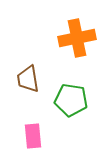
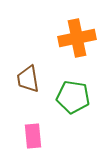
green pentagon: moved 2 px right, 3 px up
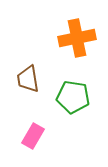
pink rectangle: rotated 35 degrees clockwise
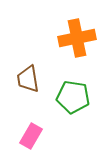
pink rectangle: moved 2 px left
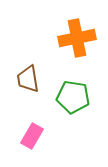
pink rectangle: moved 1 px right
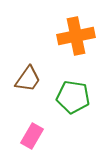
orange cross: moved 1 px left, 2 px up
brown trapezoid: rotated 136 degrees counterclockwise
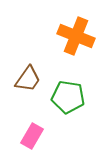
orange cross: rotated 33 degrees clockwise
green pentagon: moved 5 px left
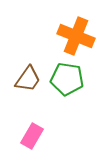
green pentagon: moved 1 px left, 18 px up
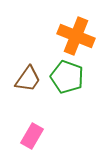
green pentagon: moved 2 px up; rotated 12 degrees clockwise
